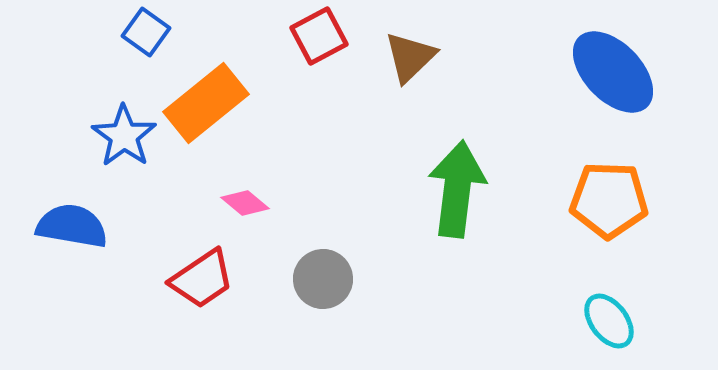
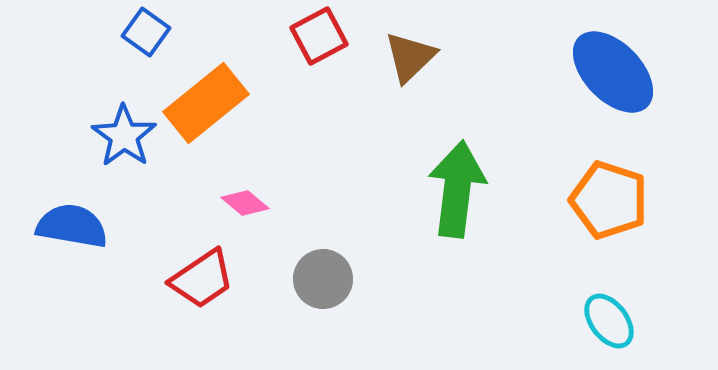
orange pentagon: rotated 16 degrees clockwise
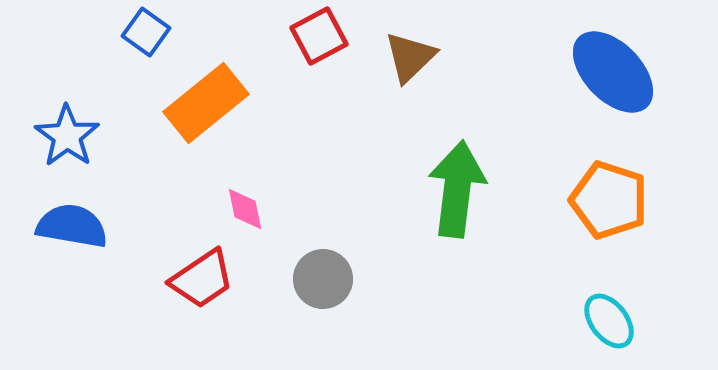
blue star: moved 57 px left
pink diamond: moved 6 px down; rotated 39 degrees clockwise
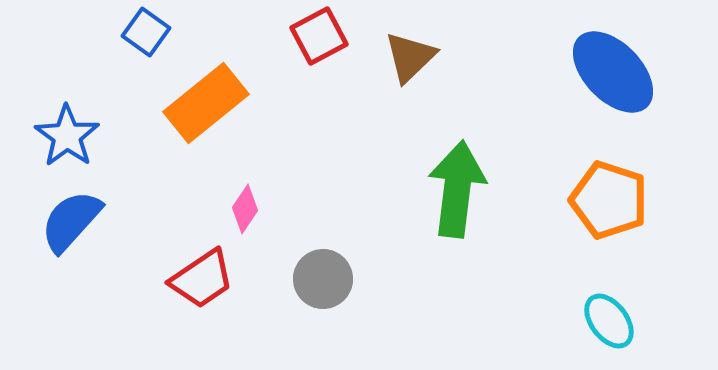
pink diamond: rotated 45 degrees clockwise
blue semicircle: moved 1 px left, 5 px up; rotated 58 degrees counterclockwise
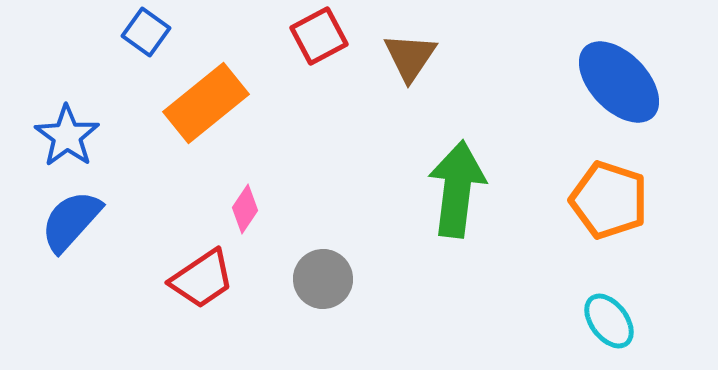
brown triangle: rotated 12 degrees counterclockwise
blue ellipse: moved 6 px right, 10 px down
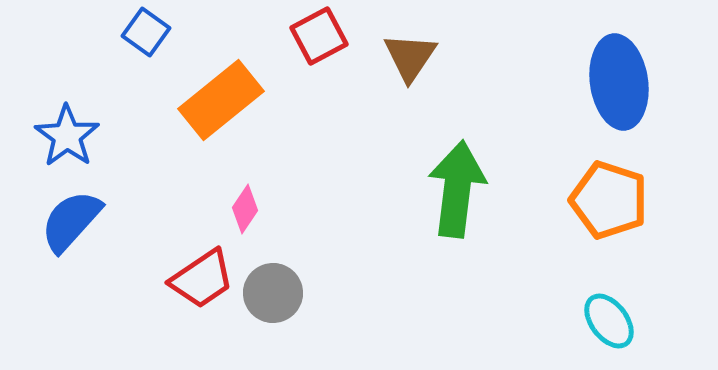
blue ellipse: rotated 36 degrees clockwise
orange rectangle: moved 15 px right, 3 px up
gray circle: moved 50 px left, 14 px down
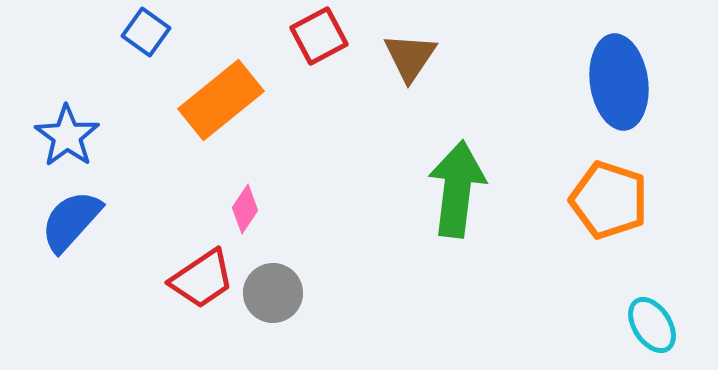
cyan ellipse: moved 43 px right, 4 px down; rotated 4 degrees clockwise
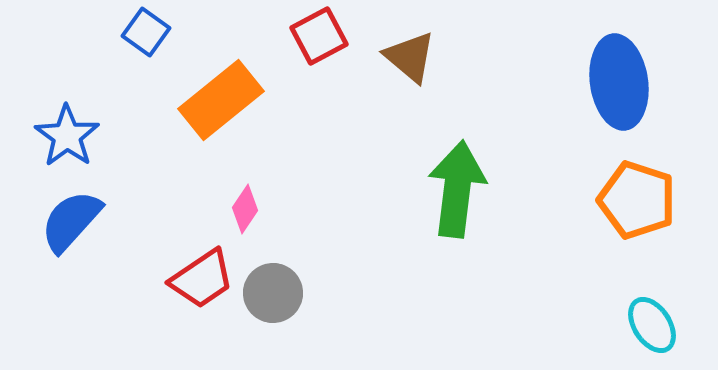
brown triangle: rotated 24 degrees counterclockwise
orange pentagon: moved 28 px right
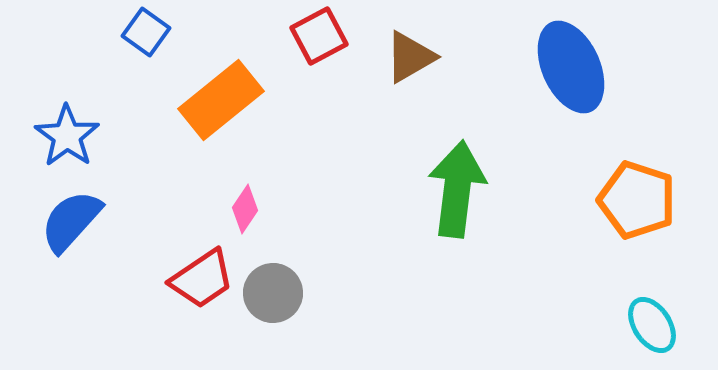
brown triangle: rotated 50 degrees clockwise
blue ellipse: moved 48 px left, 15 px up; rotated 16 degrees counterclockwise
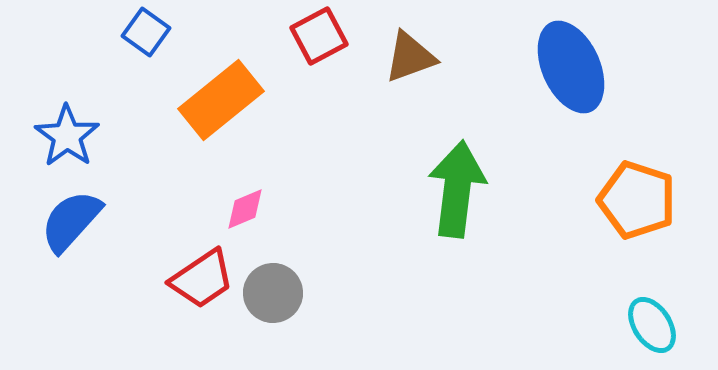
brown triangle: rotated 10 degrees clockwise
pink diamond: rotated 33 degrees clockwise
